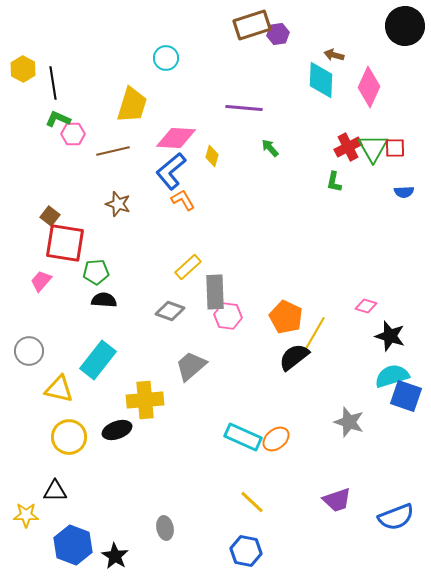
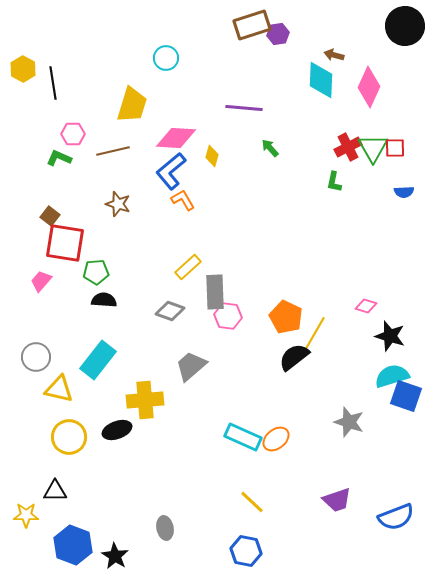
green L-shape at (58, 119): moved 1 px right, 39 px down
gray circle at (29, 351): moved 7 px right, 6 px down
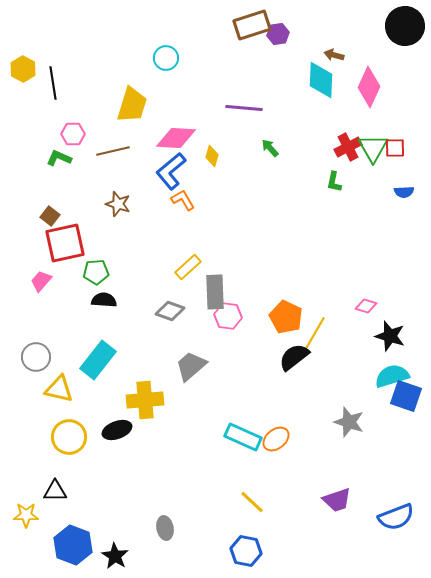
red square at (65, 243): rotated 21 degrees counterclockwise
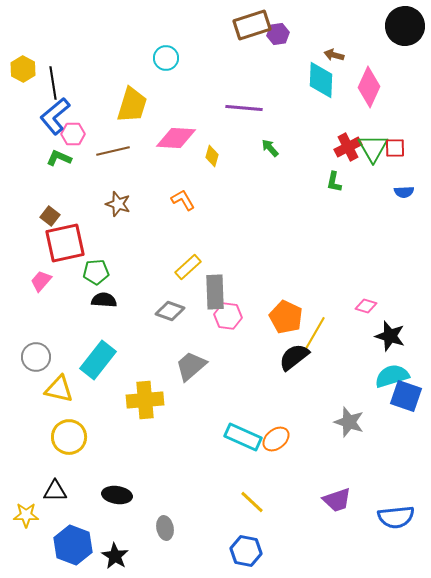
blue L-shape at (171, 171): moved 116 px left, 55 px up
black ellipse at (117, 430): moved 65 px down; rotated 28 degrees clockwise
blue semicircle at (396, 517): rotated 15 degrees clockwise
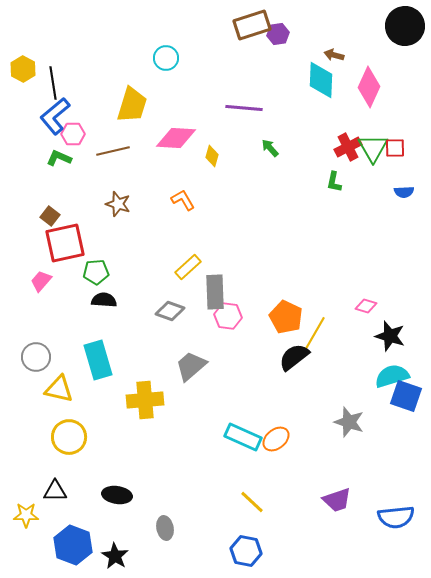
cyan rectangle at (98, 360): rotated 54 degrees counterclockwise
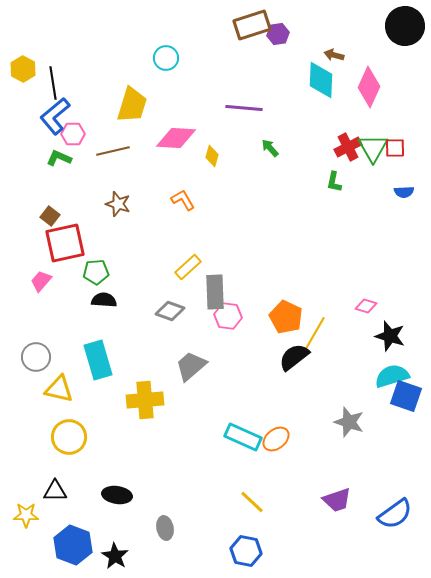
blue semicircle at (396, 517): moved 1 px left, 3 px up; rotated 30 degrees counterclockwise
